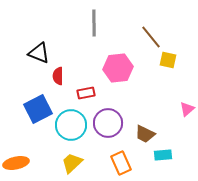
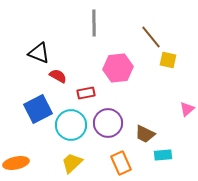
red semicircle: rotated 120 degrees clockwise
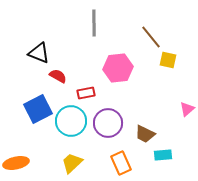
cyan circle: moved 4 px up
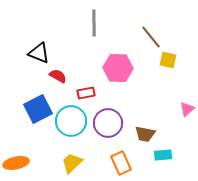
pink hexagon: rotated 8 degrees clockwise
brown trapezoid: rotated 15 degrees counterclockwise
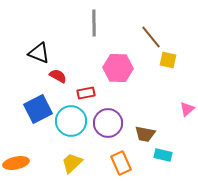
cyan rectangle: rotated 18 degrees clockwise
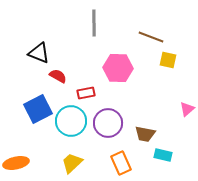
brown line: rotated 30 degrees counterclockwise
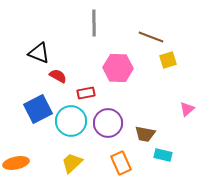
yellow square: rotated 30 degrees counterclockwise
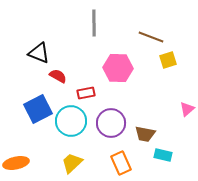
purple circle: moved 3 px right
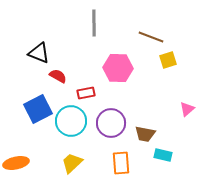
orange rectangle: rotated 20 degrees clockwise
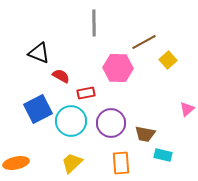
brown line: moved 7 px left, 5 px down; rotated 50 degrees counterclockwise
yellow square: rotated 24 degrees counterclockwise
red semicircle: moved 3 px right
